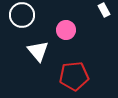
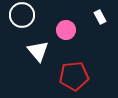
white rectangle: moved 4 px left, 7 px down
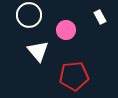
white circle: moved 7 px right
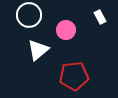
white triangle: moved 1 px up; rotated 30 degrees clockwise
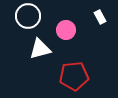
white circle: moved 1 px left, 1 px down
white triangle: moved 2 px right, 1 px up; rotated 25 degrees clockwise
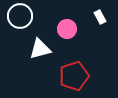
white circle: moved 8 px left
pink circle: moved 1 px right, 1 px up
red pentagon: rotated 12 degrees counterclockwise
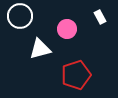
red pentagon: moved 2 px right, 1 px up
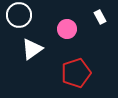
white circle: moved 1 px left, 1 px up
white triangle: moved 8 px left; rotated 20 degrees counterclockwise
red pentagon: moved 2 px up
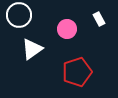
white rectangle: moved 1 px left, 2 px down
red pentagon: moved 1 px right, 1 px up
